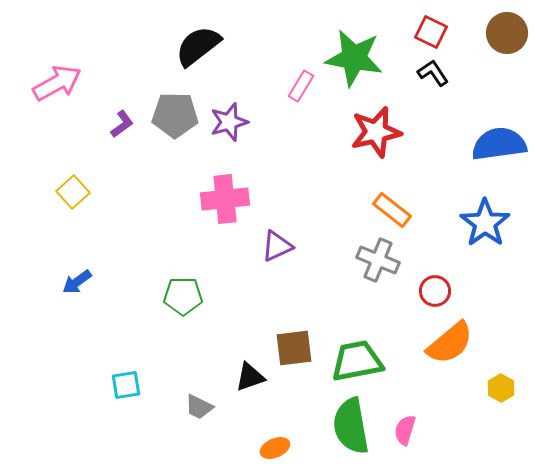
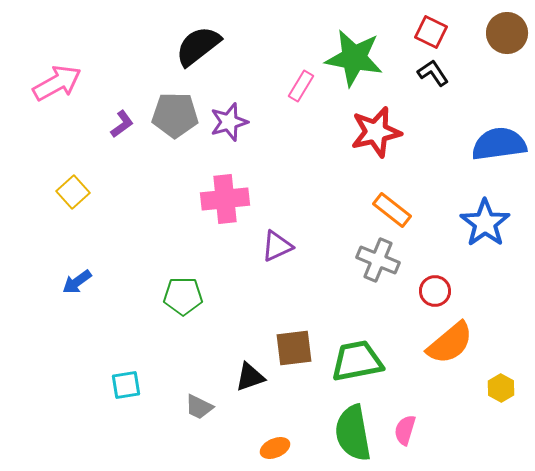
green semicircle: moved 2 px right, 7 px down
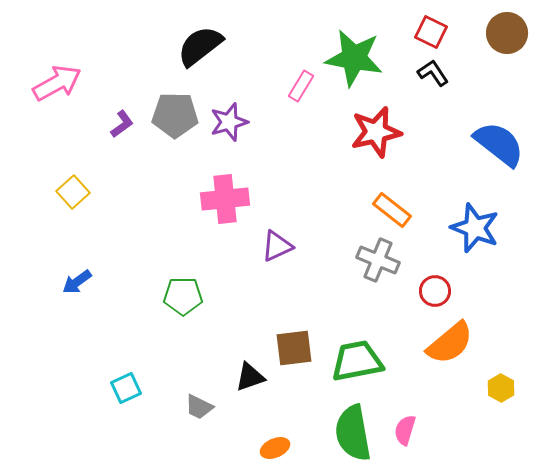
black semicircle: moved 2 px right
blue semicircle: rotated 46 degrees clockwise
blue star: moved 10 px left, 5 px down; rotated 15 degrees counterclockwise
cyan square: moved 3 px down; rotated 16 degrees counterclockwise
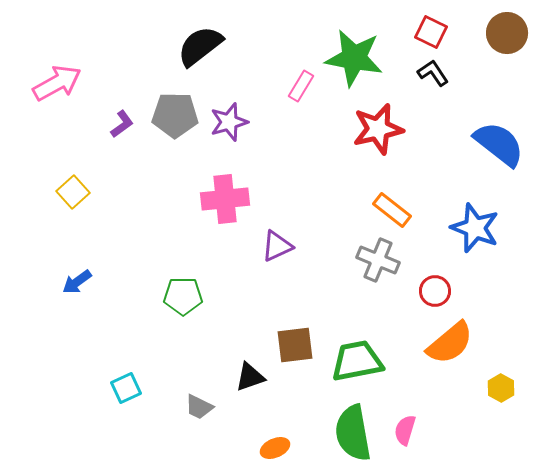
red star: moved 2 px right, 3 px up
brown square: moved 1 px right, 3 px up
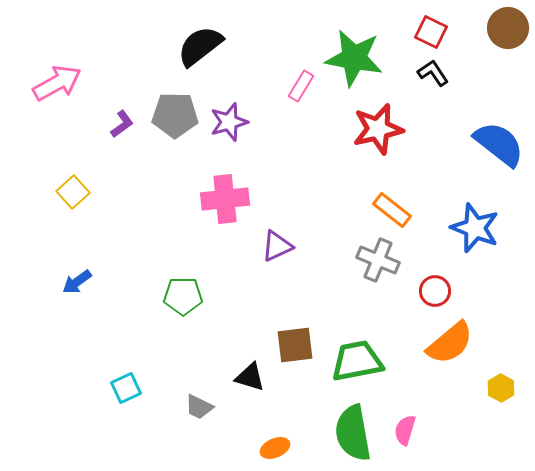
brown circle: moved 1 px right, 5 px up
black triangle: rotated 36 degrees clockwise
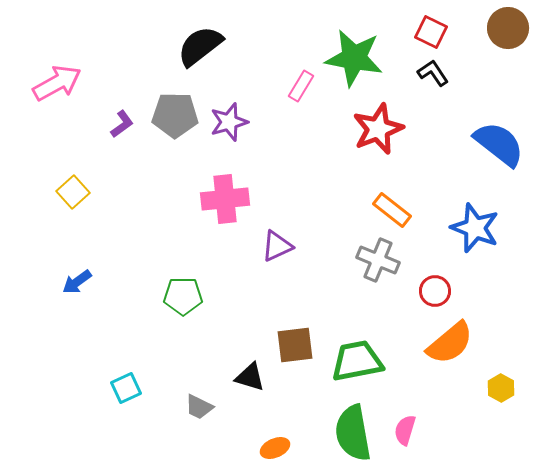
red star: rotated 9 degrees counterclockwise
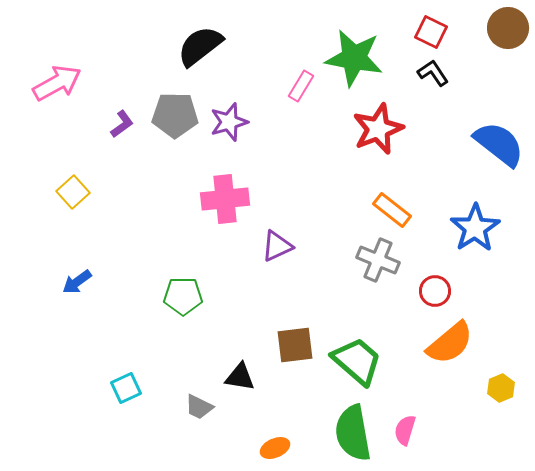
blue star: rotated 18 degrees clockwise
green trapezoid: rotated 52 degrees clockwise
black triangle: moved 10 px left; rotated 8 degrees counterclockwise
yellow hexagon: rotated 8 degrees clockwise
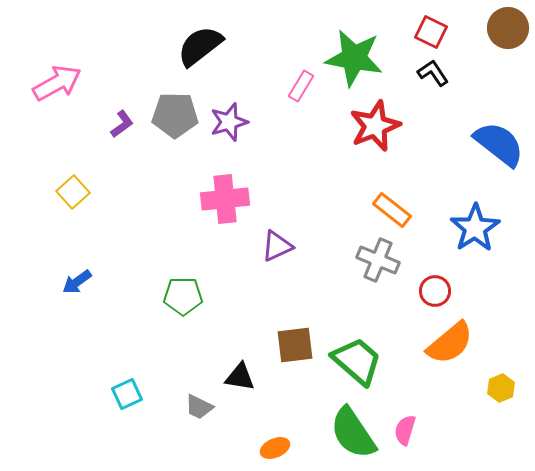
red star: moved 3 px left, 3 px up
cyan square: moved 1 px right, 6 px down
green semicircle: rotated 24 degrees counterclockwise
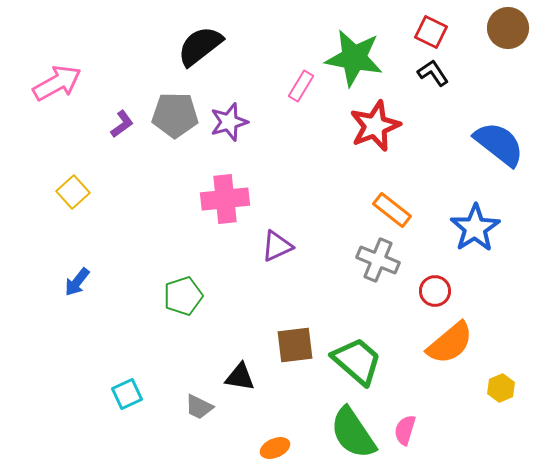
blue arrow: rotated 16 degrees counterclockwise
green pentagon: rotated 18 degrees counterclockwise
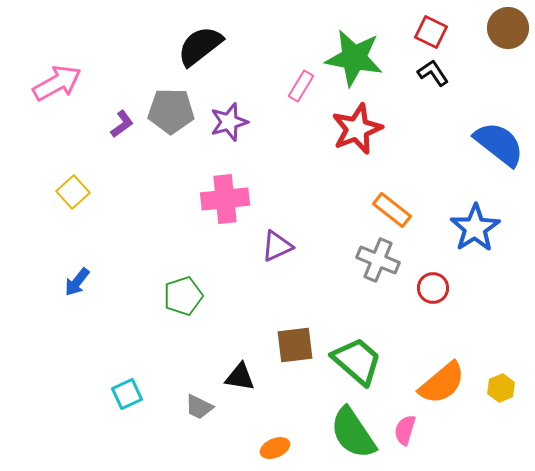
gray pentagon: moved 4 px left, 4 px up
red star: moved 18 px left, 3 px down
red circle: moved 2 px left, 3 px up
orange semicircle: moved 8 px left, 40 px down
